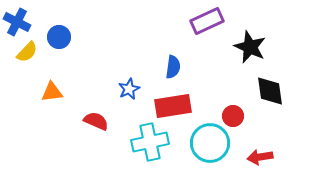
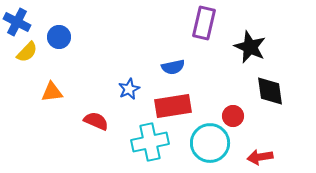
purple rectangle: moved 3 px left, 2 px down; rotated 52 degrees counterclockwise
blue semicircle: rotated 70 degrees clockwise
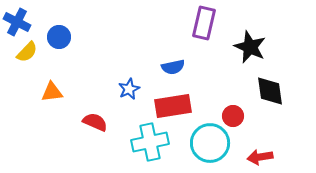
red semicircle: moved 1 px left, 1 px down
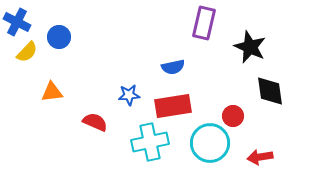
blue star: moved 6 px down; rotated 20 degrees clockwise
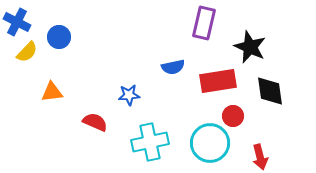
red rectangle: moved 45 px right, 25 px up
red arrow: rotated 95 degrees counterclockwise
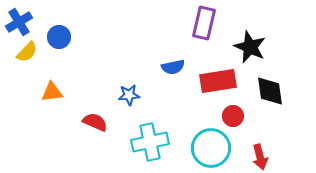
blue cross: moved 2 px right; rotated 32 degrees clockwise
cyan circle: moved 1 px right, 5 px down
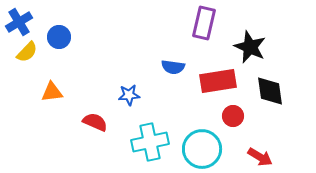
blue semicircle: rotated 20 degrees clockwise
cyan circle: moved 9 px left, 1 px down
red arrow: rotated 45 degrees counterclockwise
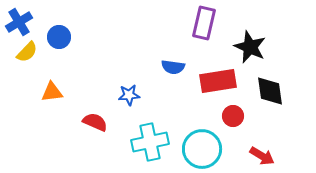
red arrow: moved 2 px right, 1 px up
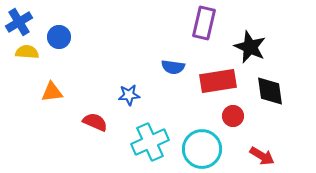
yellow semicircle: rotated 130 degrees counterclockwise
cyan cross: rotated 12 degrees counterclockwise
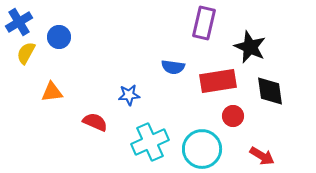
yellow semicircle: moved 1 px left, 1 px down; rotated 65 degrees counterclockwise
